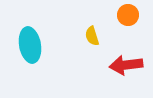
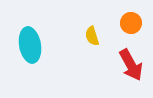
orange circle: moved 3 px right, 8 px down
red arrow: moved 5 px right; rotated 112 degrees counterclockwise
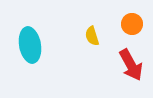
orange circle: moved 1 px right, 1 px down
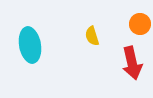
orange circle: moved 8 px right
red arrow: moved 1 px right, 2 px up; rotated 16 degrees clockwise
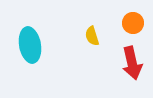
orange circle: moved 7 px left, 1 px up
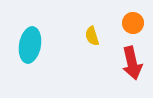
cyan ellipse: rotated 20 degrees clockwise
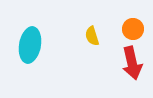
orange circle: moved 6 px down
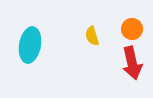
orange circle: moved 1 px left
